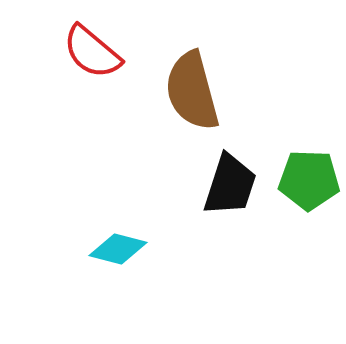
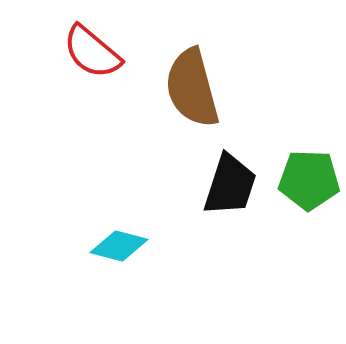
brown semicircle: moved 3 px up
cyan diamond: moved 1 px right, 3 px up
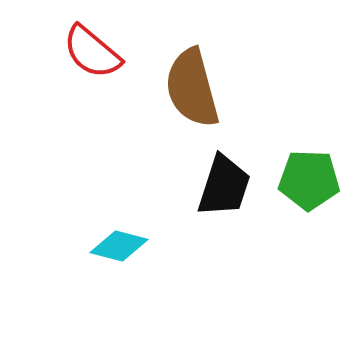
black trapezoid: moved 6 px left, 1 px down
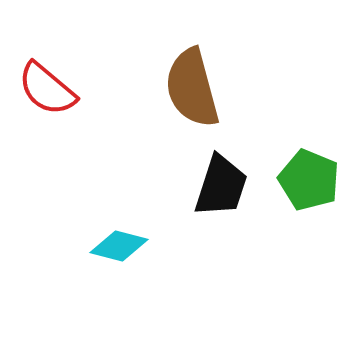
red semicircle: moved 45 px left, 37 px down
green pentagon: rotated 20 degrees clockwise
black trapezoid: moved 3 px left
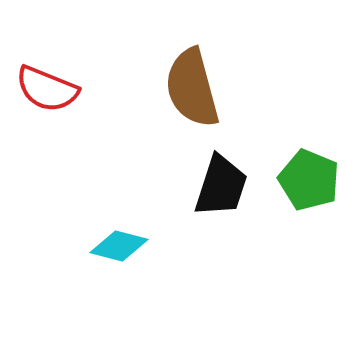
red semicircle: rotated 18 degrees counterclockwise
